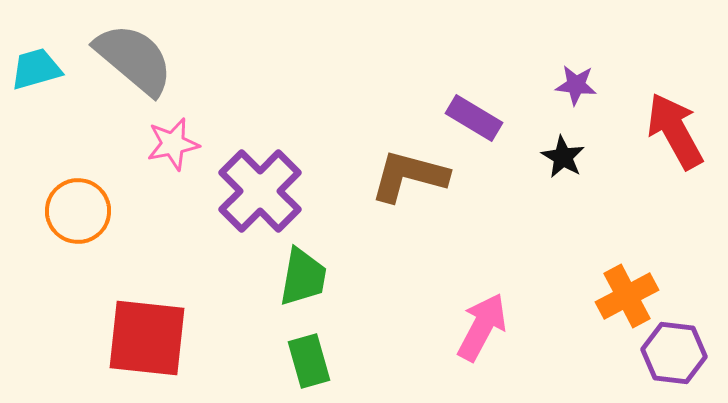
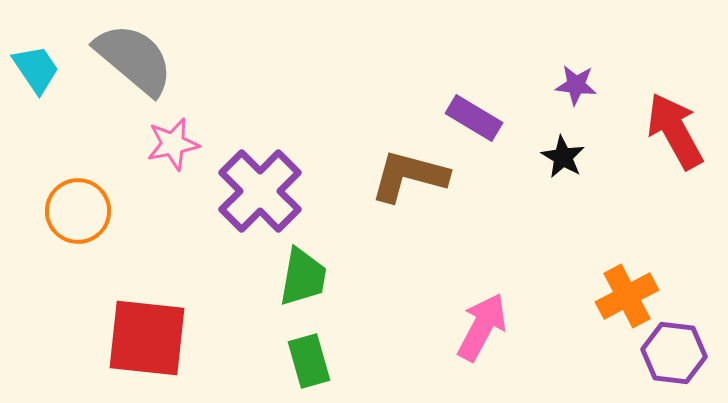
cyan trapezoid: rotated 72 degrees clockwise
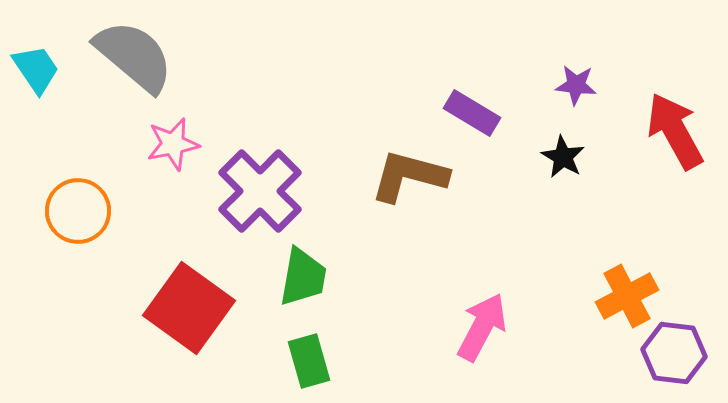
gray semicircle: moved 3 px up
purple rectangle: moved 2 px left, 5 px up
red square: moved 42 px right, 30 px up; rotated 30 degrees clockwise
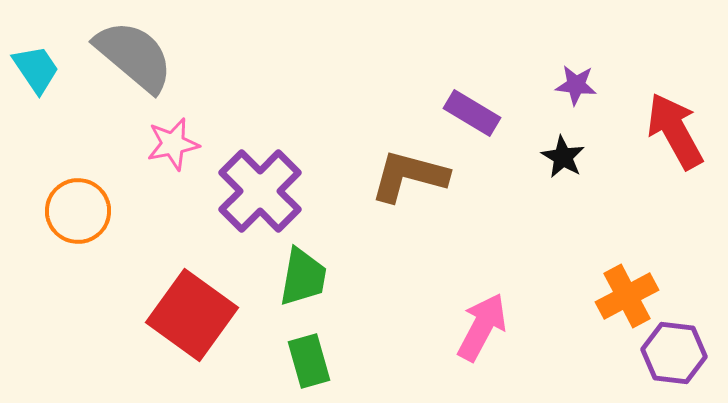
red square: moved 3 px right, 7 px down
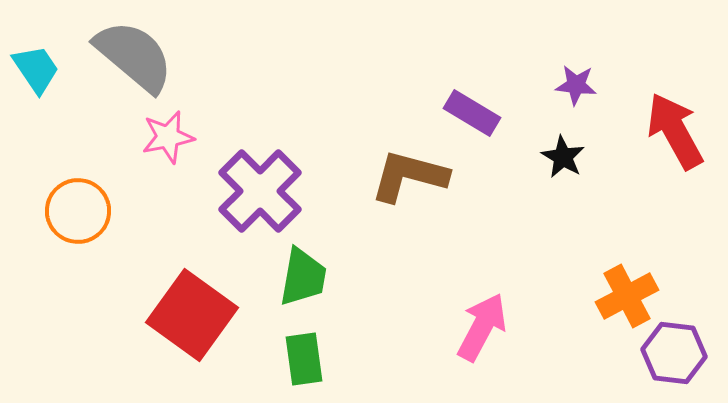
pink star: moved 5 px left, 7 px up
green rectangle: moved 5 px left, 2 px up; rotated 8 degrees clockwise
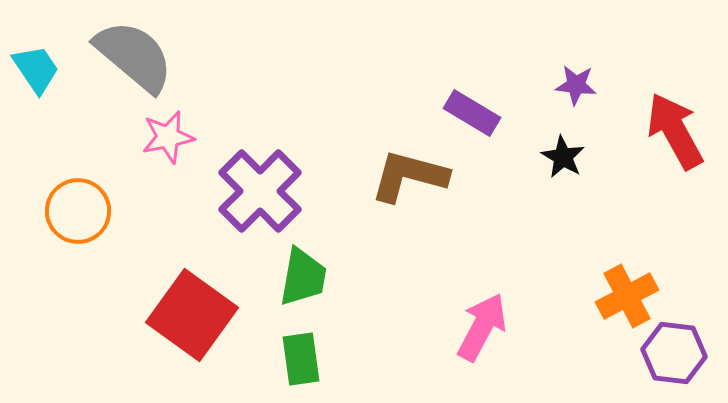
green rectangle: moved 3 px left
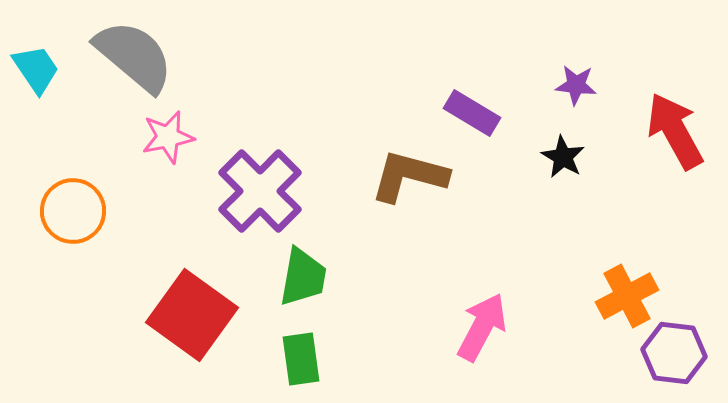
orange circle: moved 5 px left
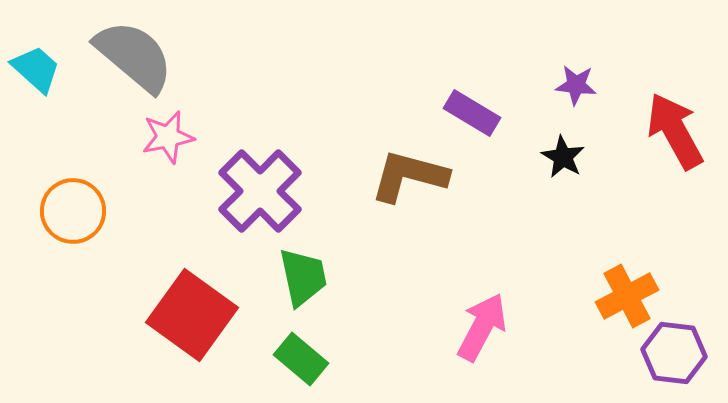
cyan trapezoid: rotated 14 degrees counterclockwise
green trapezoid: rotated 22 degrees counterclockwise
green rectangle: rotated 42 degrees counterclockwise
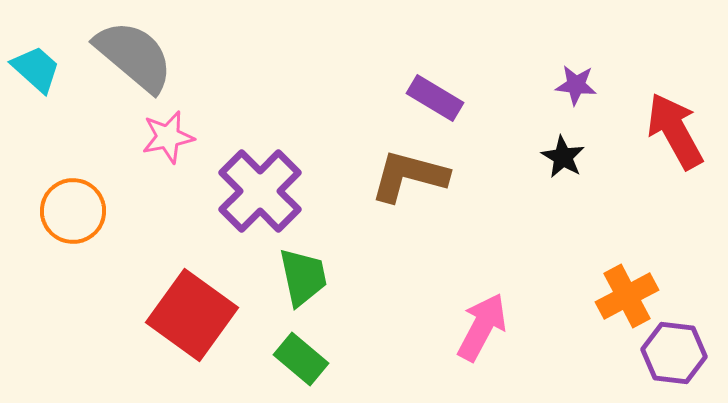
purple rectangle: moved 37 px left, 15 px up
